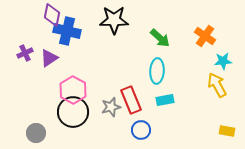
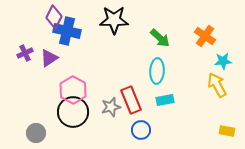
purple diamond: moved 2 px right, 2 px down; rotated 15 degrees clockwise
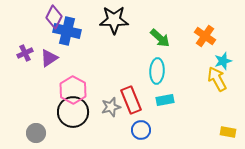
cyan star: rotated 12 degrees counterclockwise
yellow arrow: moved 6 px up
yellow rectangle: moved 1 px right, 1 px down
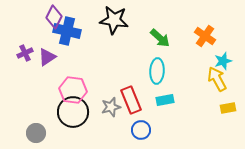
black star: rotated 8 degrees clockwise
purple triangle: moved 2 px left, 1 px up
pink hexagon: rotated 20 degrees counterclockwise
yellow rectangle: moved 24 px up; rotated 21 degrees counterclockwise
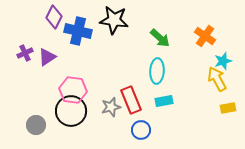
blue cross: moved 11 px right
cyan rectangle: moved 1 px left, 1 px down
black circle: moved 2 px left, 1 px up
gray circle: moved 8 px up
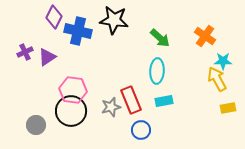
purple cross: moved 1 px up
cyan star: rotated 18 degrees clockwise
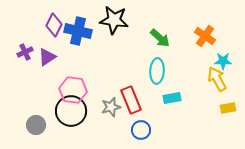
purple diamond: moved 8 px down
cyan rectangle: moved 8 px right, 3 px up
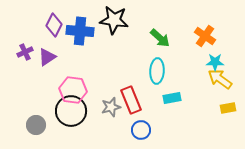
blue cross: moved 2 px right; rotated 8 degrees counterclockwise
cyan star: moved 8 px left, 1 px down
yellow arrow: moved 3 px right; rotated 25 degrees counterclockwise
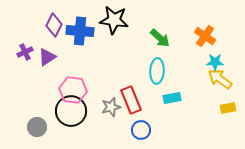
gray circle: moved 1 px right, 2 px down
